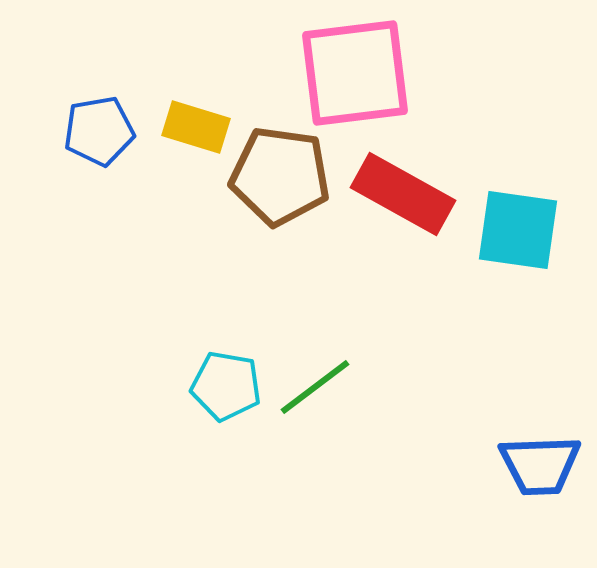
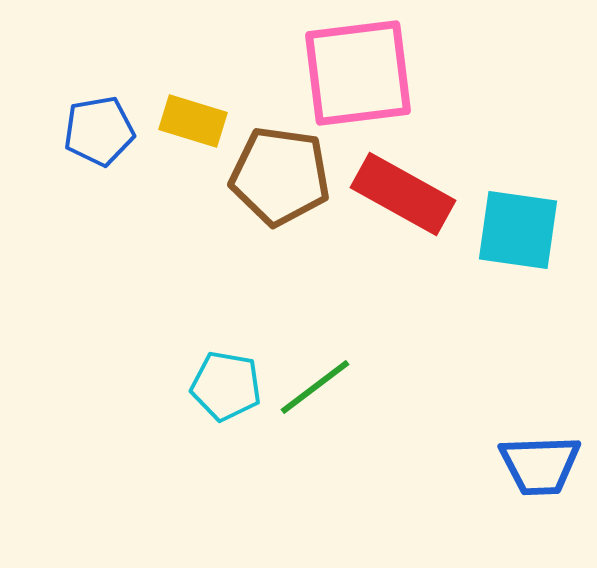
pink square: moved 3 px right
yellow rectangle: moved 3 px left, 6 px up
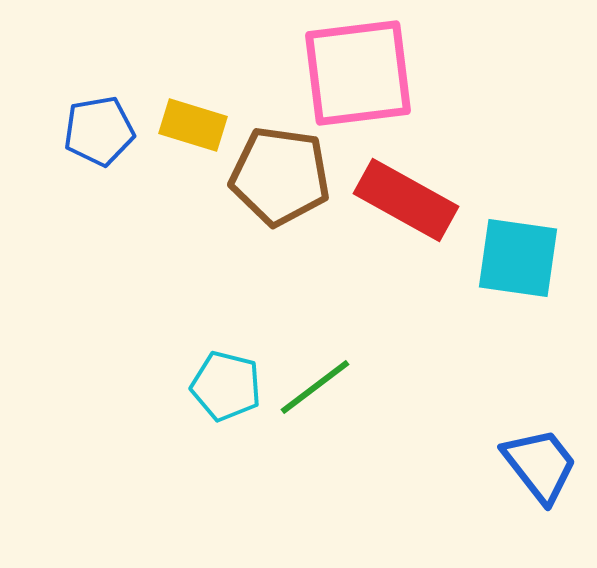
yellow rectangle: moved 4 px down
red rectangle: moved 3 px right, 6 px down
cyan square: moved 28 px down
cyan pentagon: rotated 4 degrees clockwise
blue trapezoid: rotated 126 degrees counterclockwise
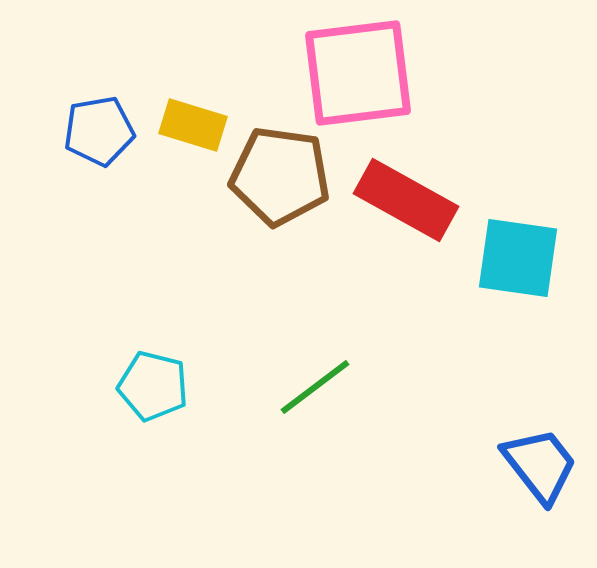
cyan pentagon: moved 73 px left
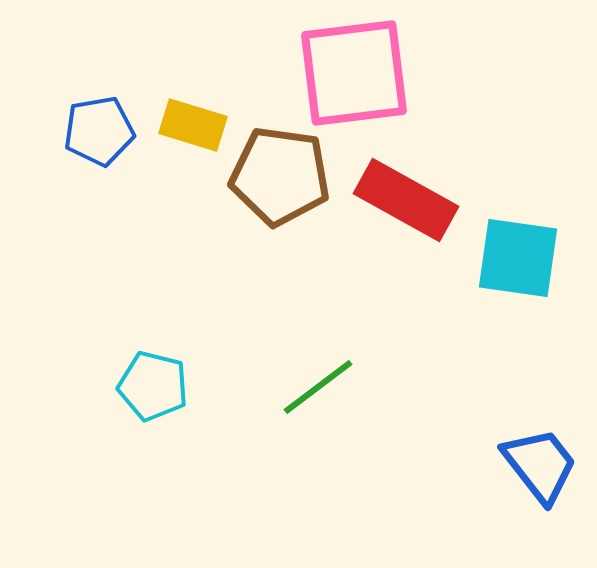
pink square: moved 4 px left
green line: moved 3 px right
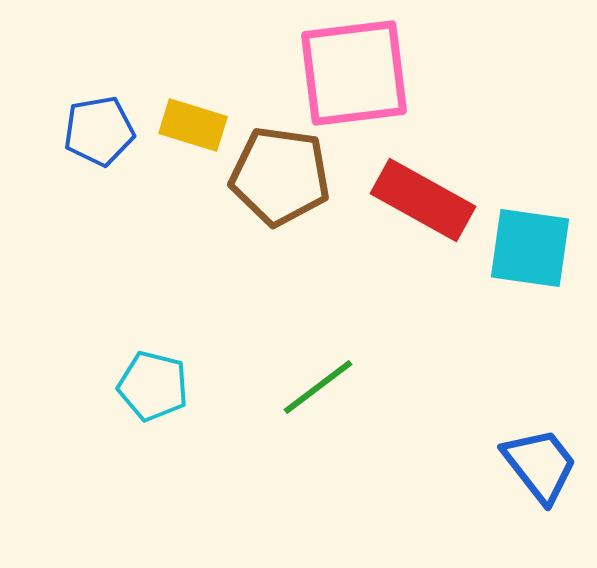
red rectangle: moved 17 px right
cyan square: moved 12 px right, 10 px up
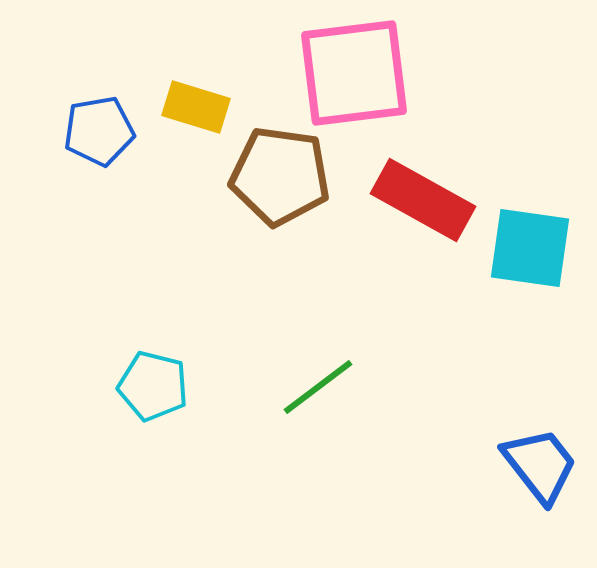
yellow rectangle: moved 3 px right, 18 px up
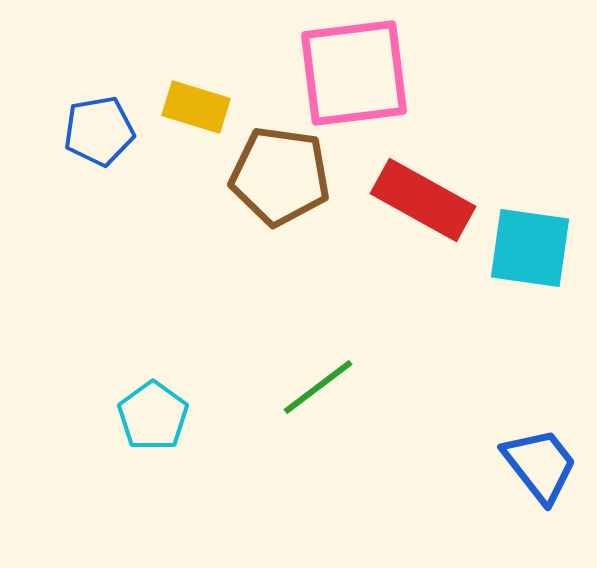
cyan pentagon: moved 30 px down; rotated 22 degrees clockwise
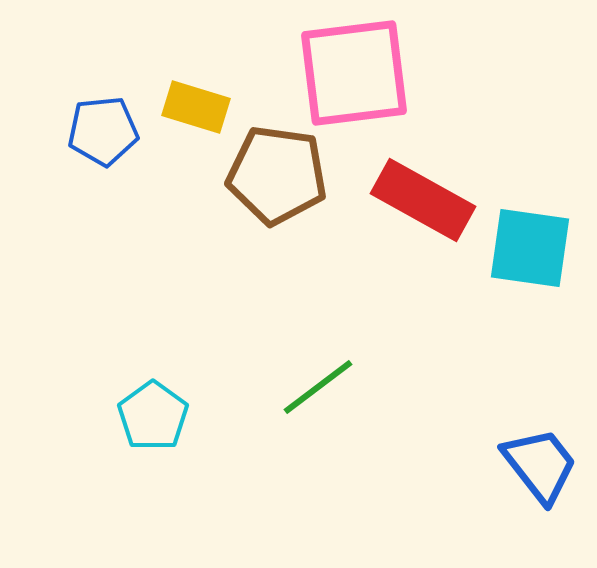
blue pentagon: moved 4 px right; rotated 4 degrees clockwise
brown pentagon: moved 3 px left, 1 px up
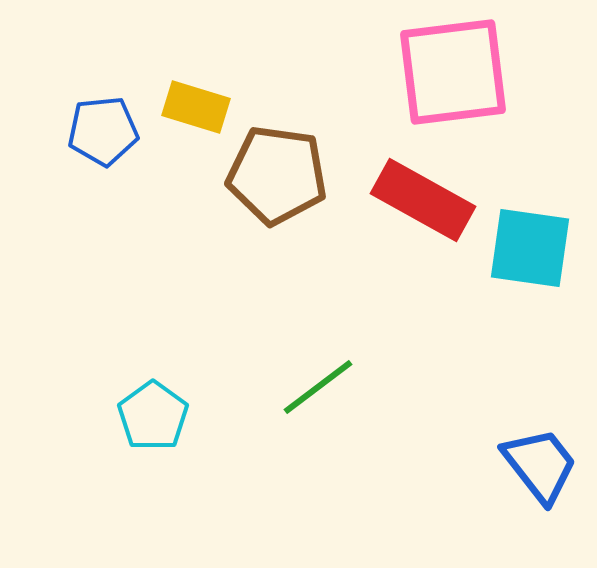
pink square: moved 99 px right, 1 px up
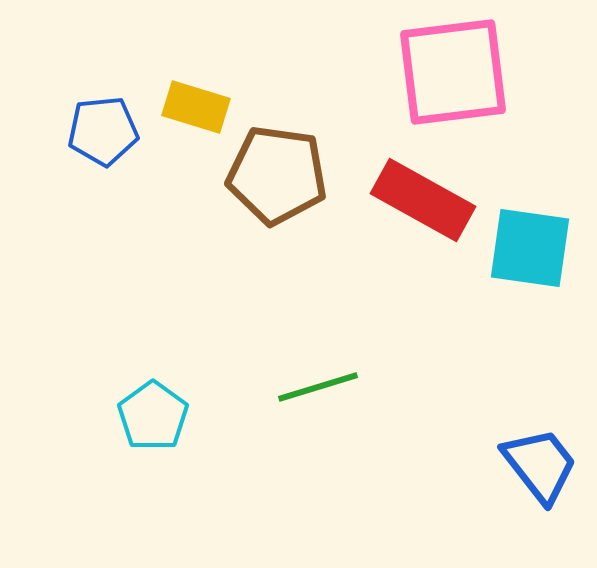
green line: rotated 20 degrees clockwise
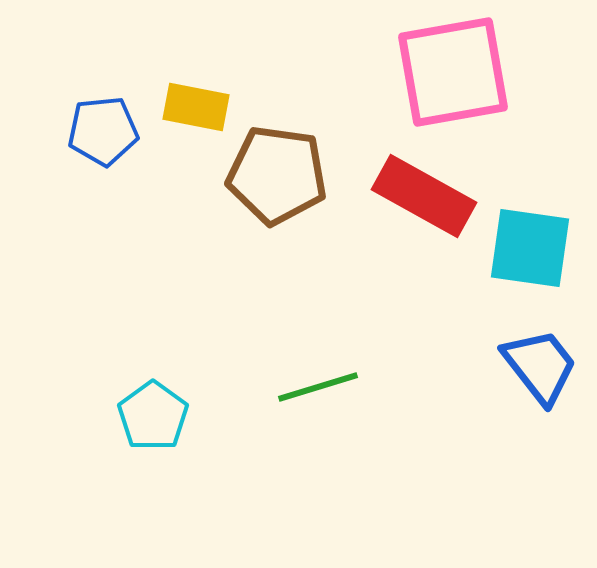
pink square: rotated 3 degrees counterclockwise
yellow rectangle: rotated 6 degrees counterclockwise
red rectangle: moved 1 px right, 4 px up
blue trapezoid: moved 99 px up
